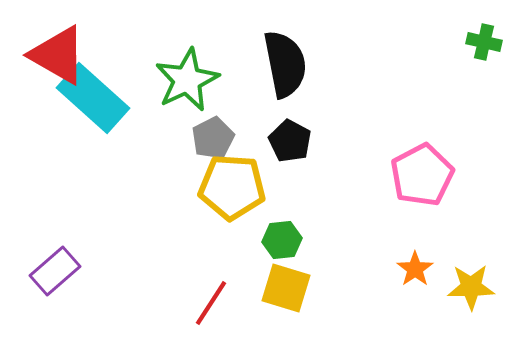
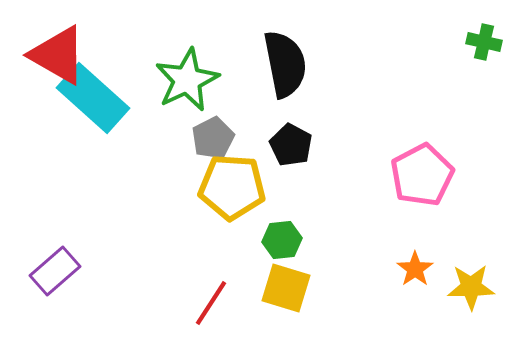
black pentagon: moved 1 px right, 4 px down
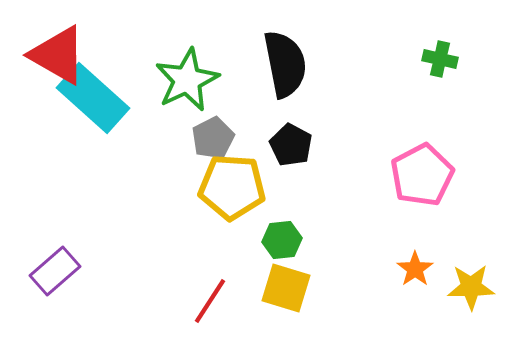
green cross: moved 44 px left, 17 px down
red line: moved 1 px left, 2 px up
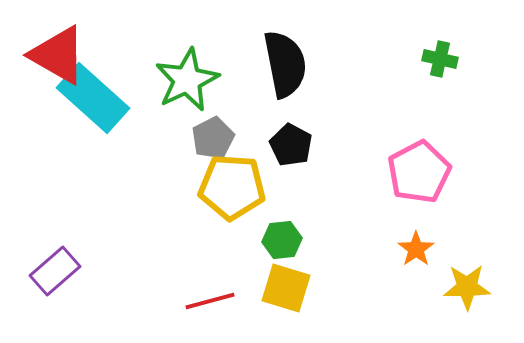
pink pentagon: moved 3 px left, 3 px up
orange star: moved 1 px right, 20 px up
yellow star: moved 4 px left
red line: rotated 42 degrees clockwise
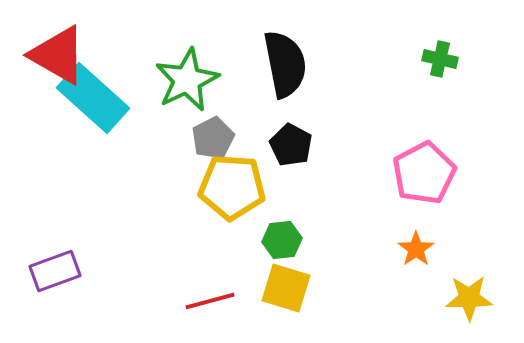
pink pentagon: moved 5 px right, 1 px down
purple rectangle: rotated 21 degrees clockwise
yellow star: moved 2 px right, 11 px down
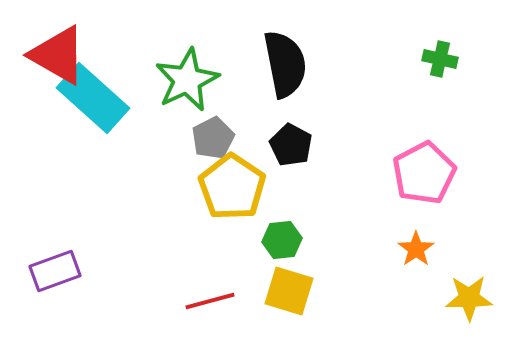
yellow pentagon: rotated 30 degrees clockwise
yellow square: moved 3 px right, 3 px down
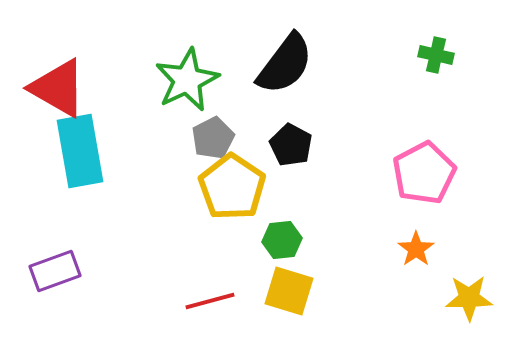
red triangle: moved 33 px down
green cross: moved 4 px left, 4 px up
black semicircle: rotated 48 degrees clockwise
cyan rectangle: moved 13 px left, 53 px down; rotated 38 degrees clockwise
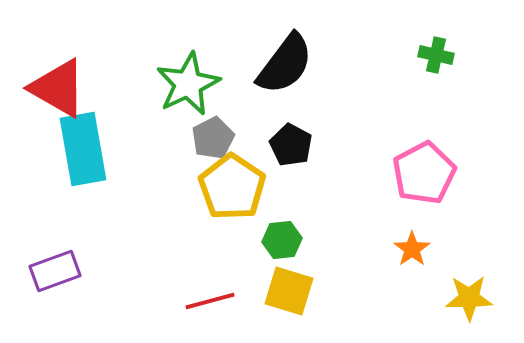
green star: moved 1 px right, 4 px down
cyan rectangle: moved 3 px right, 2 px up
orange star: moved 4 px left
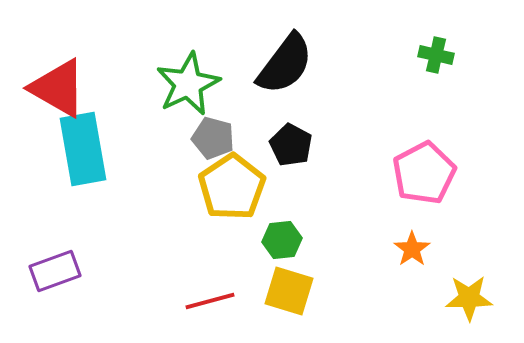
gray pentagon: rotated 30 degrees counterclockwise
yellow pentagon: rotated 4 degrees clockwise
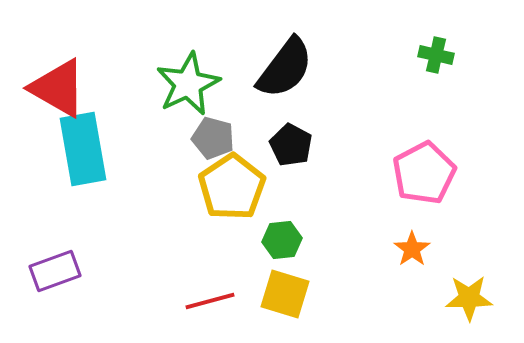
black semicircle: moved 4 px down
yellow square: moved 4 px left, 3 px down
